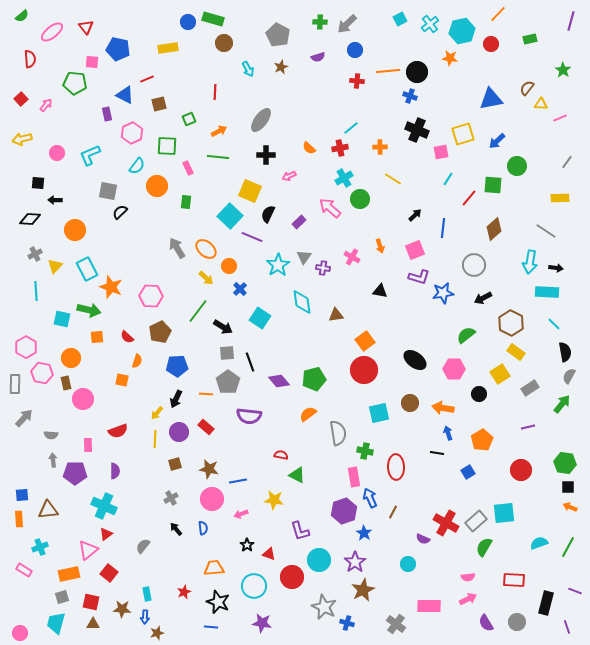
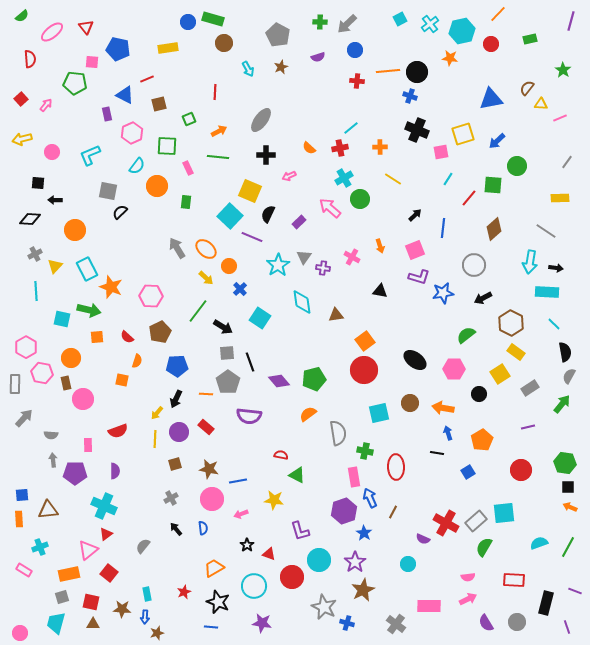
pink circle at (57, 153): moved 5 px left, 1 px up
orange trapezoid at (214, 568): rotated 25 degrees counterclockwise
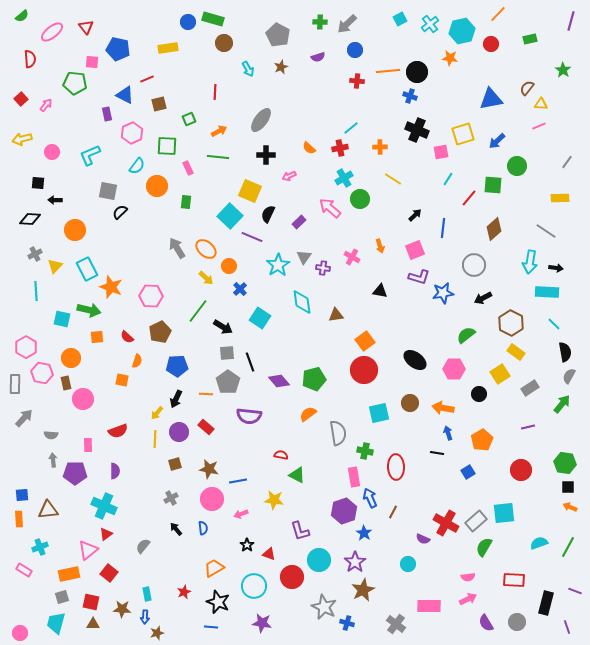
pink line at (560, 118): moved 21 px left, 8 px down
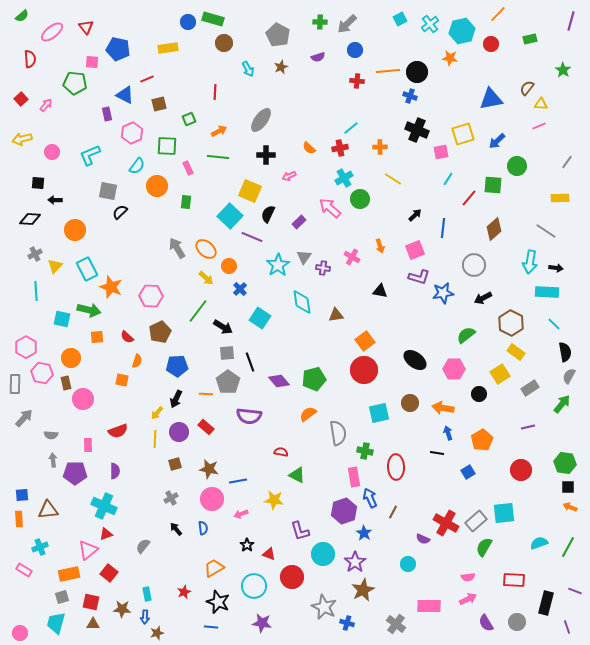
red semicircle at (281, 455): moved 3 px up
red triangle at (106, 534): rotated 16 degrees clockwise
cyan circle at (319, 560): moved 4 px right, 6 px up
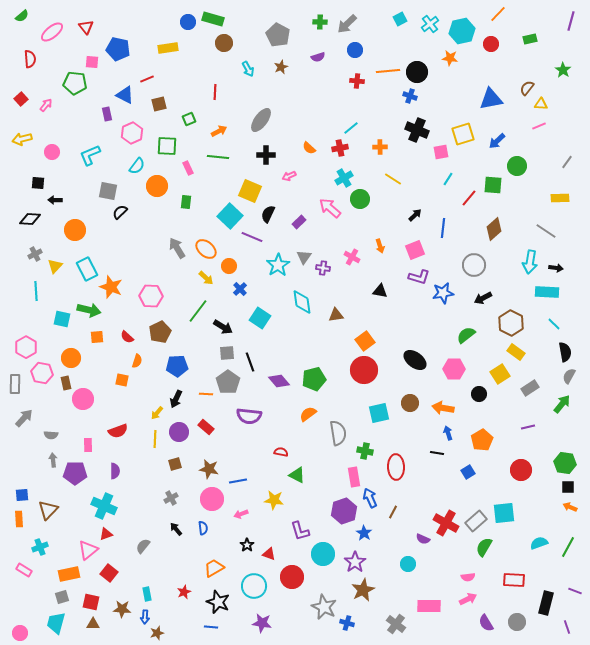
brown triangle at (48, 510): rotated 40 degrees counterclockwise
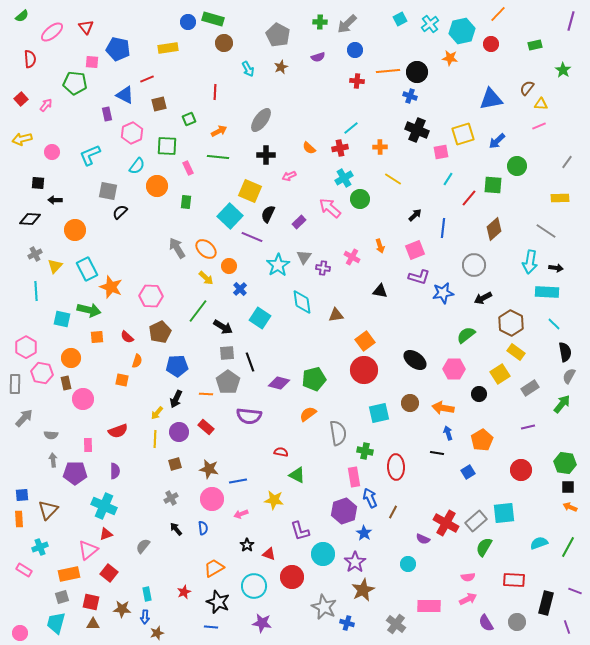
green rectangle at (530, 39): moved 5 px right, 6 px down
purple diamond at (279, 381): moved 2 px down; rotated 35 degrees counterclockwise
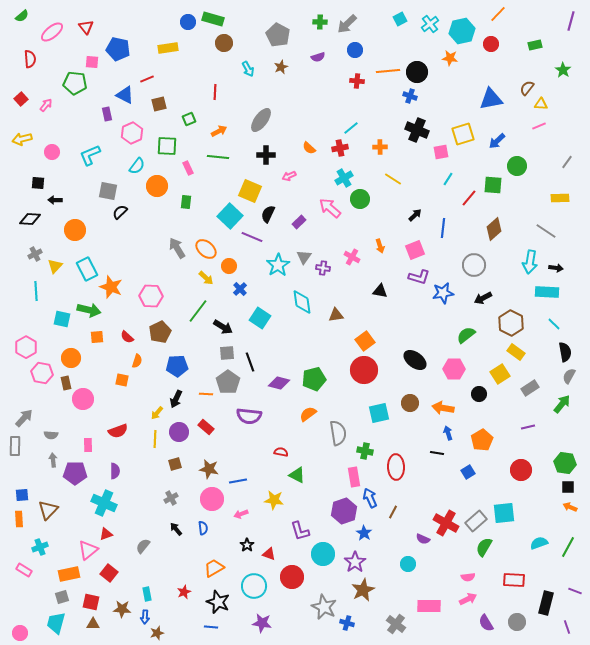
gray rectangle at (15, 384): moved 62 px down
cyan cross at (104, 506): moved 3 px up
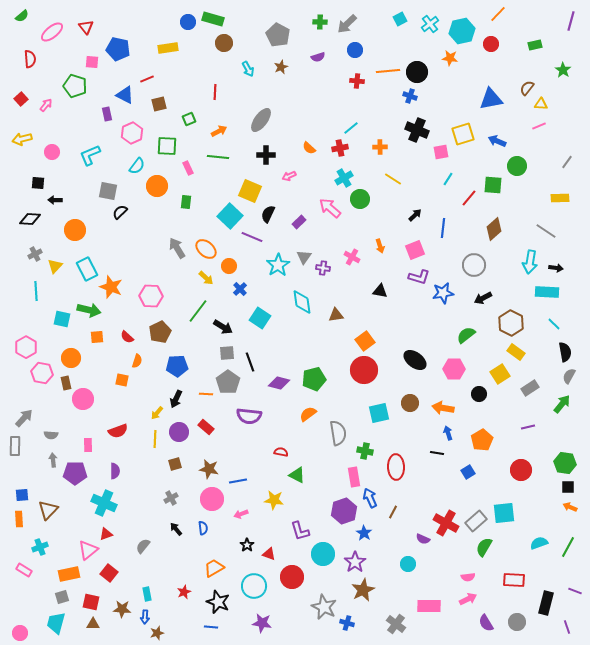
green pentagon at (75, 83): moved 3 px down; rotated 10 degrees clockwise
blue arrow at (497, 141): rotated 66 degrees clockwise
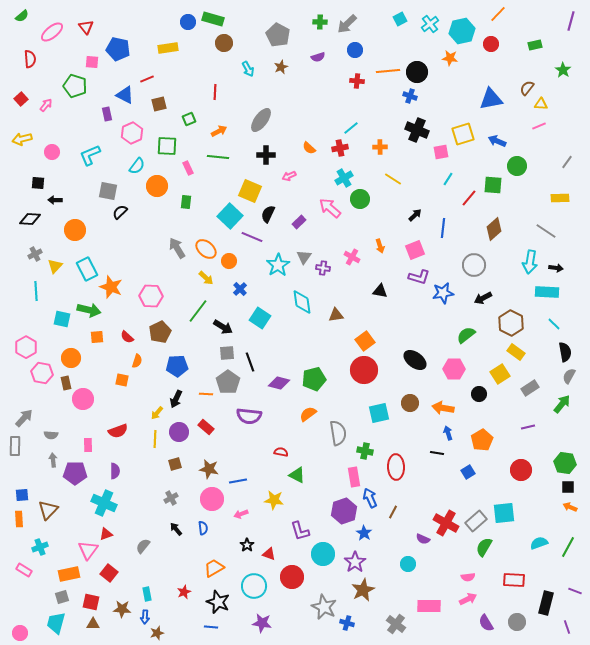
orange circle at (229, 266): moved 5 px up
pink triangle at (88, 550): rotated 15 degrees counterclockwise
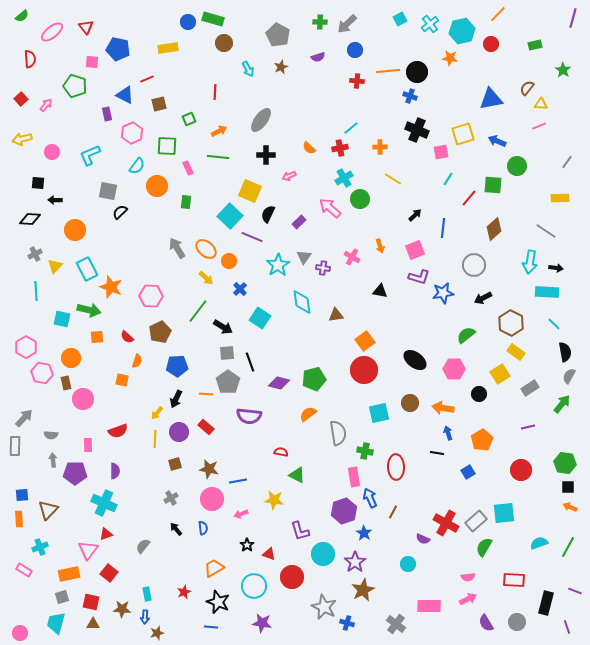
purple line at (571, 21): moved 2 px right, 3 px up
